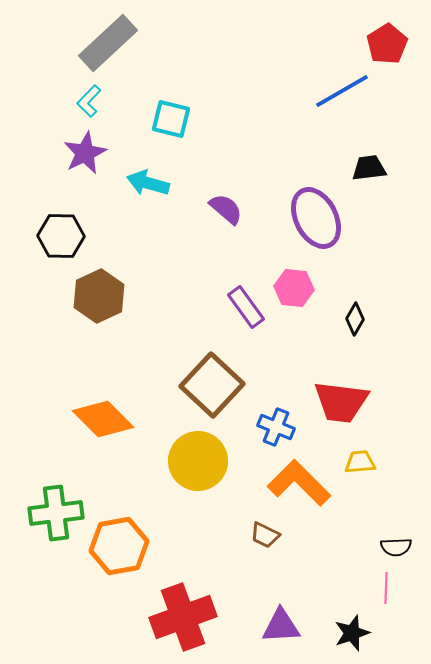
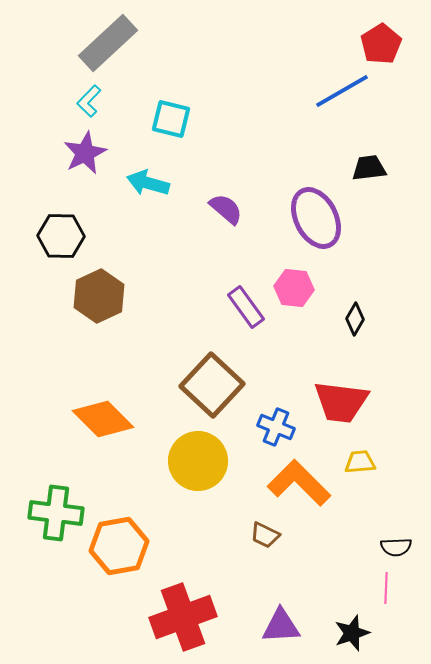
red pentagon: moved 6 px left
green cross: rotated 14 degrees clockwise
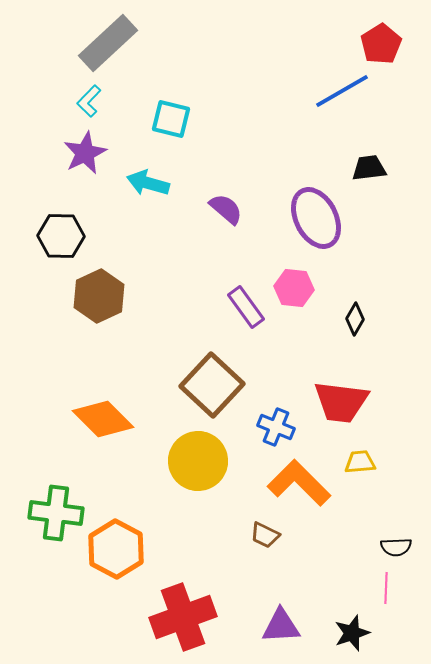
orange hexagon: moved 3 px left, 3 px down; rotated 22 degrees counterclockwise
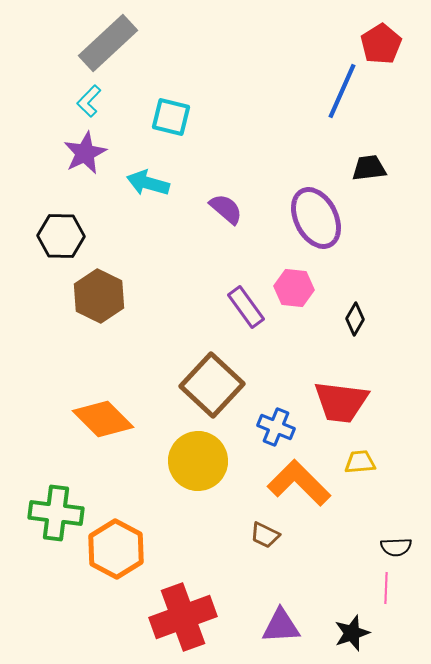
blue line: rotated 36 degrees counterclockwise
cyan square: moved 2 px up
brown hexagon: rotated 9 degrees counterclockwise
